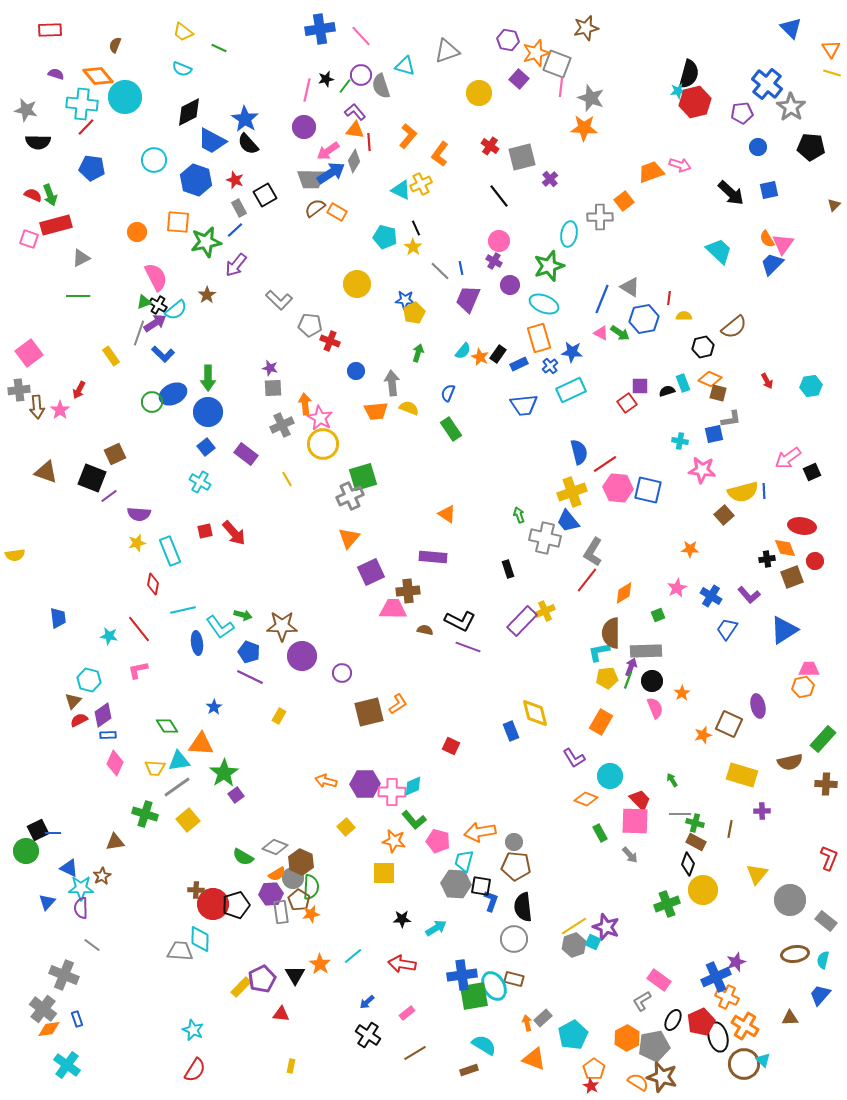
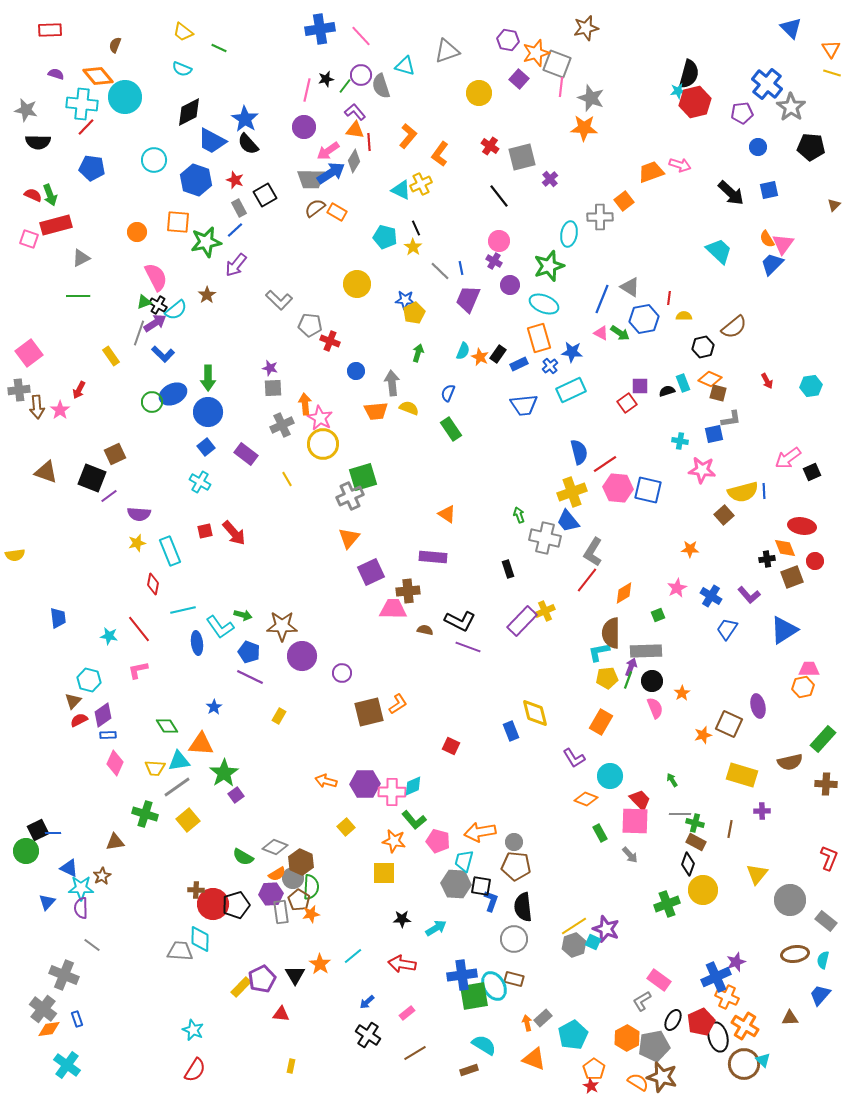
cyan semicircle at (463, 351): rotated 18 degrees counterclockwise
purple star at (606, 927): moved 2 px down
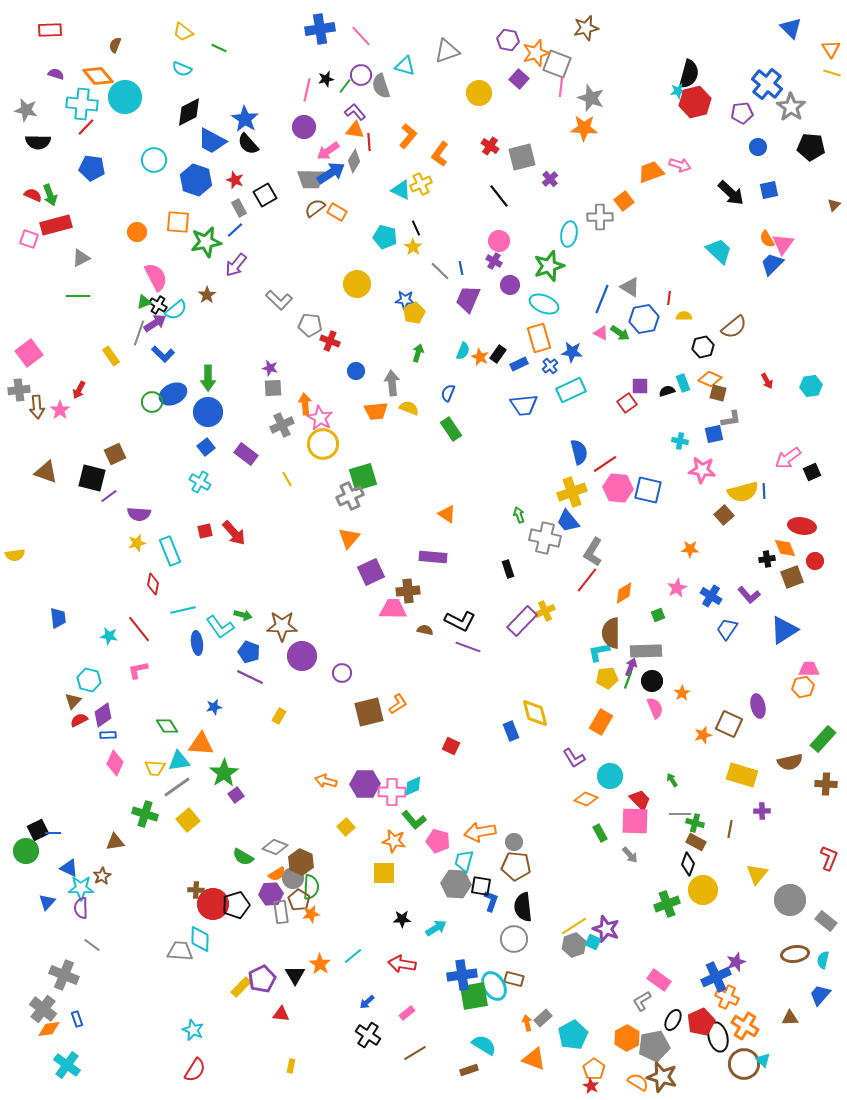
black square at (92, 478): rotated 8 degrees counterclockwise
blue star at (214, 707): rotated 21 degrees clockwise
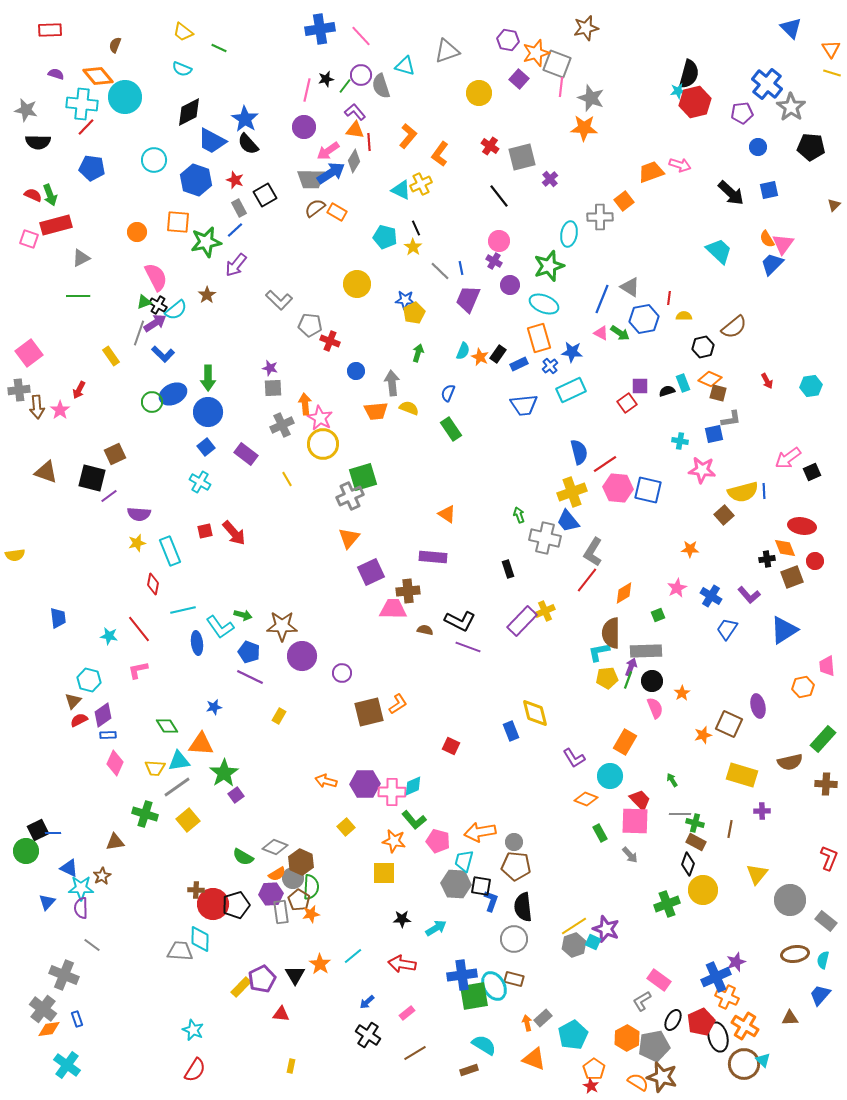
pink trapezoid at (809, 669): moved 18 px right, 3 px up; rotated 95 degrees counterclockwise
orange rectangle at (601, 722): moved 24 px right, 20 px down
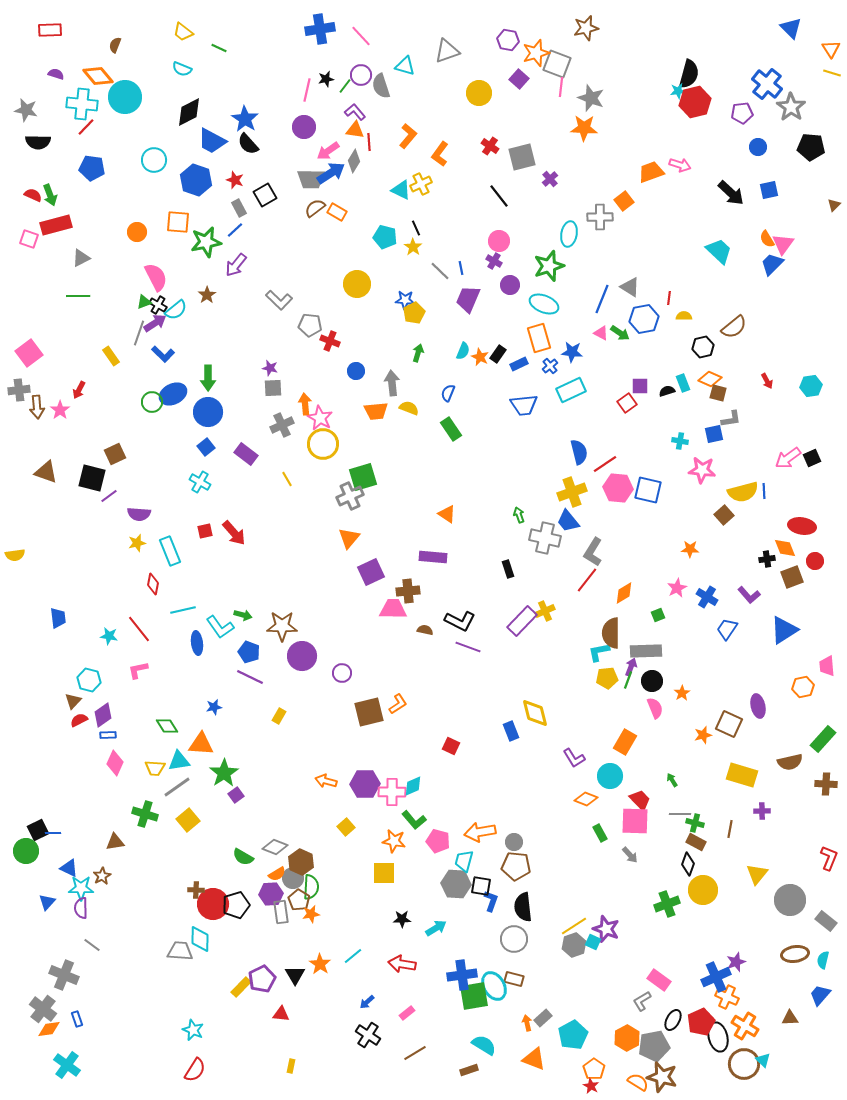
black square at (812, 472): moved 14 px up
blue cross at (711, 596): moved 4 px left, 1 px down
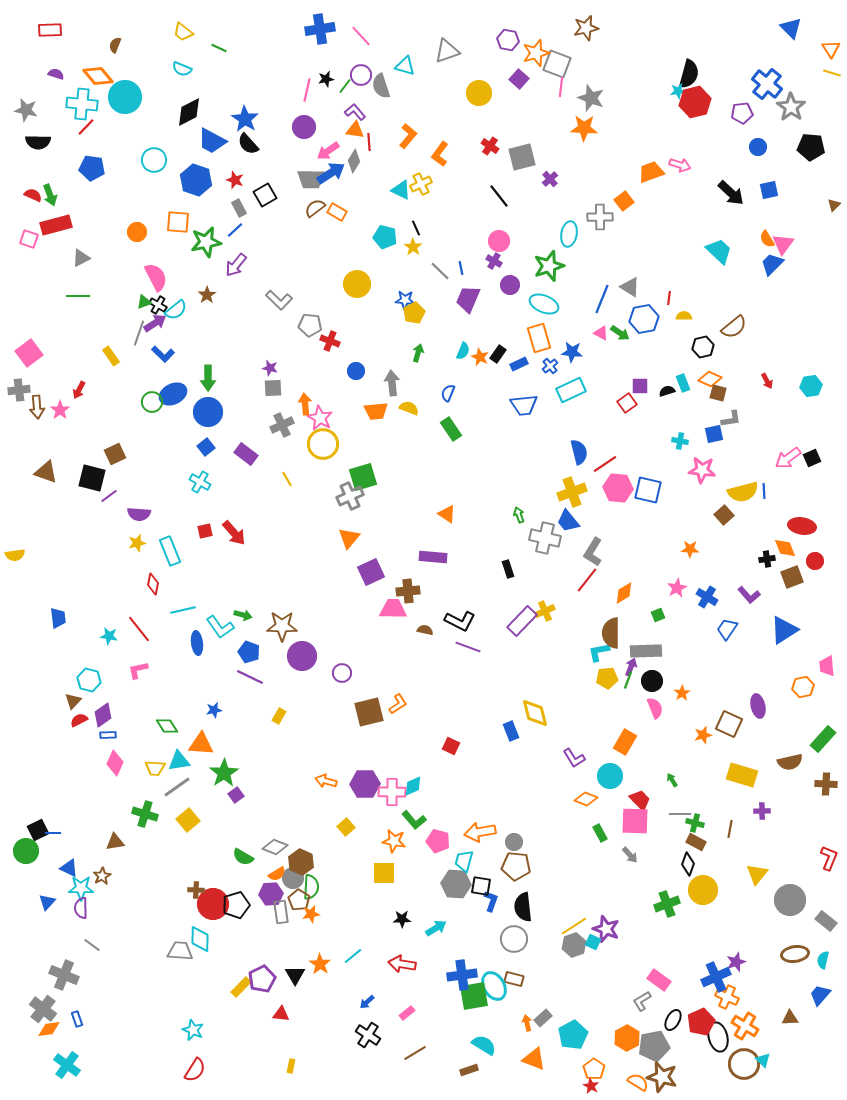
blue star at (214, 707): moved 3 px down
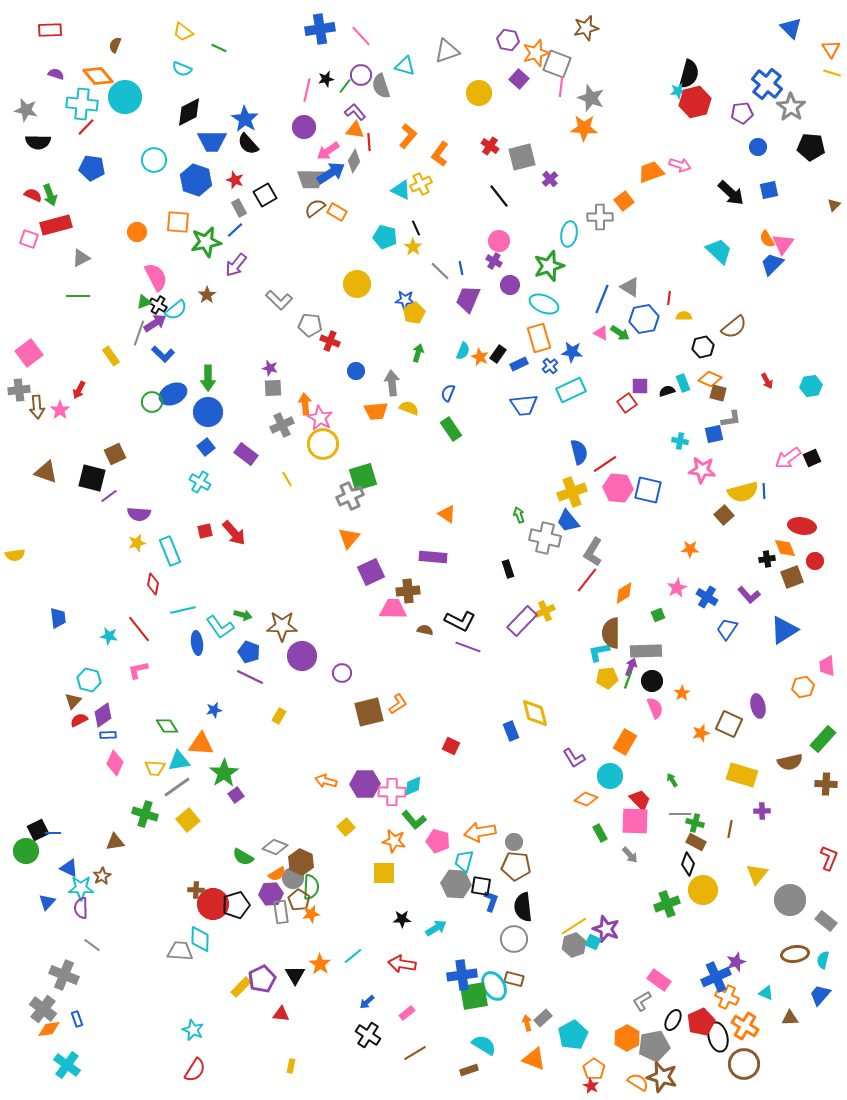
blue trapezoid at (212, 141): rotated 28 degrees counterclockwise
orange star at (703, 735): moved 2 px left, 2 px up
cyan triangle at (763, 1060): moved 3 px right, 67 px up; rotated 21 degrees counterclockwise
